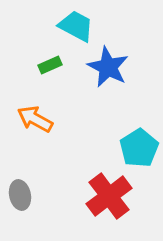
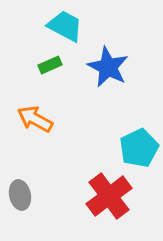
cyan trapezoid: moved 11 px left
cyan pentagon: rotated 6 degrees clockwise
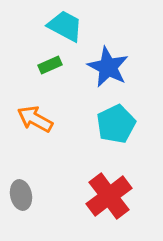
cyan pentagon: moved 23 px left, 24 px up
gray ellipse: moved 1 px right
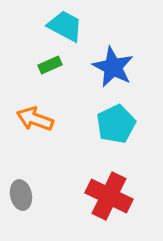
blue star: moved 5 px right
orange arrow: rotated 9 degrees counterclockwise
red cross: rotated 27 degrees counterclockwise
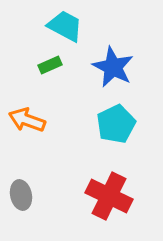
orange arrow: moved 8 px left, 1 px down
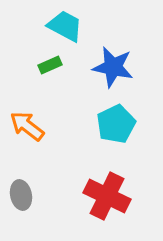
blue star: rotated 15 degrees counterclockwise
orange arrow: moved 6 px down; rotated 18 degrees clockwise
red cross: moved 2 px left
